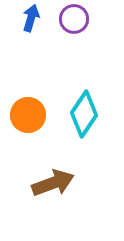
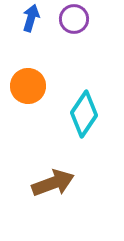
orange circle: moved 29 px up
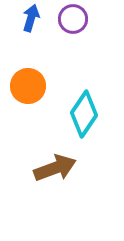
purple circle: moved 1 px left
brown arrow: moved 2 px right, 15 px up
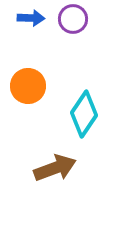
blue arrow: rotated 76 degrees clockwise
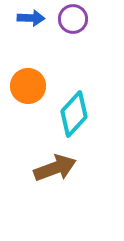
cyan diamond: moved 10 px left; rotated 9 degrees clockwise
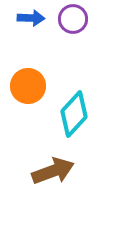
brown arrow: moved 2 px left, 3 px down
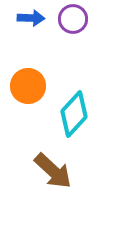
brown arrow: rotated 63 degrees clockwise
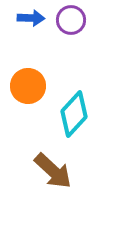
purple circle: moved 2 px left, 1 px down
